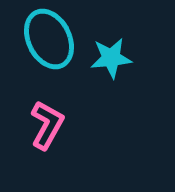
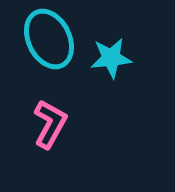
pink L-shape: moved 3 px right, 1 px up
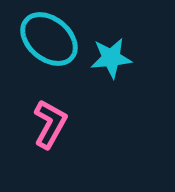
cyan ellipse: rotated 24 degrees counterclockwise
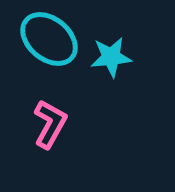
cyan star: moved 1 px up
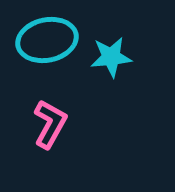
cyan ellipse: moved 2 px left, 1 px down; rotated 52 degrees counterclockwise
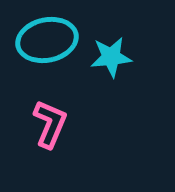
pink L-shape: rotated 6 degrees counterclockwise
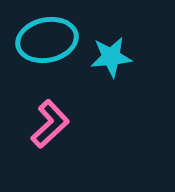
pink L-shape: rotated 24 degrees clockwise
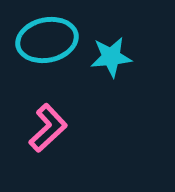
pink L-shape: moved 2 px left, 4 px down
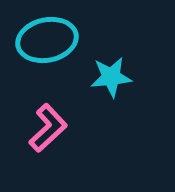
cyan star: moved 20 px down
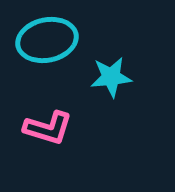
pink L-shape: rotated 60 degrees clockwise
